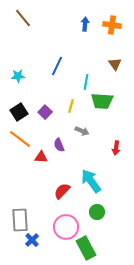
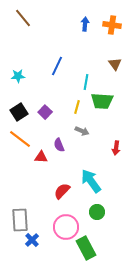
yellow line: moved 6 px right, 1 px down
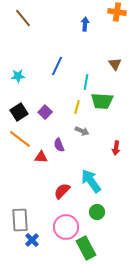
orange cross: moved 5 px right, 13 px up
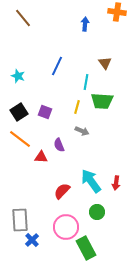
brown triangle: moved 10 px left, 1 px up
cyan star: rotated 24 degrees clockwise
purple square: rotated 24 degrees counterclockwise
red arrow: moved 35 px down
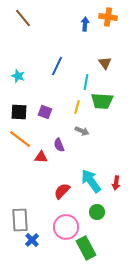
orange cross: moved 9 px left, 5 px down
black square: rotated 36 degrees clockwise
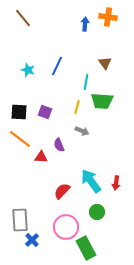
cyan star: moved 10 px right, 6 px up
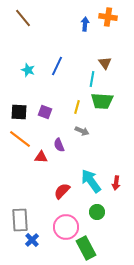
cyan line: moved 6 px right, 3 px up
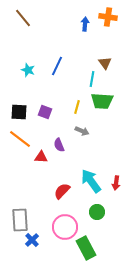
pink circle: moved 1 px left
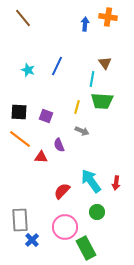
purple square: moved 1 px right, 4 px down
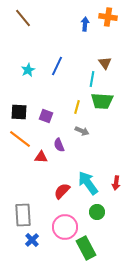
cyan star: rotated 24 degrees clockwise
cyan arrow: moved 3 px left, 2 px down
gray rectangle: moved 3 px right, 5 px up
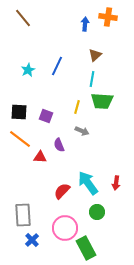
brown triangle: moved 10 px left, 8 px up; rotated 24 degrees clockwise
red triangle: moved 1 px left
pink circle: moved 1 px down
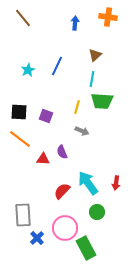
blue arrow: moved 10 px left, 1 px up
purple semicircle: moved 3 px right, 7 px down
red triangle: moved 3 px right, 2 px down
blue cross: moved 5 px right, 2 px up
